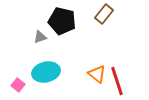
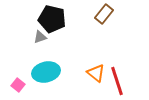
black pentagon: moved 10 px left, 2 px up
orange triangle: moved 1 px left, 1 px up
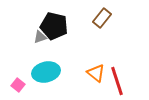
brown rectangle: moved 2 px left, 4 px down
black pentagon: moved 2 px right, 7 px down
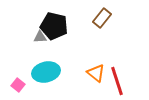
gray triangle: rotated 16 degrees clockwise
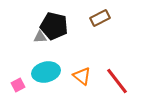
brown rectangle: moved 2 px left; rotated 24 degrees clockwise
orange triangle: moved 14 px left, 3 px down
red line: rotated 20 degrees counterclockwise
pink square: rotated 24 degrees clockwise
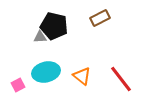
red line: moved 4 px right, 2 px up
